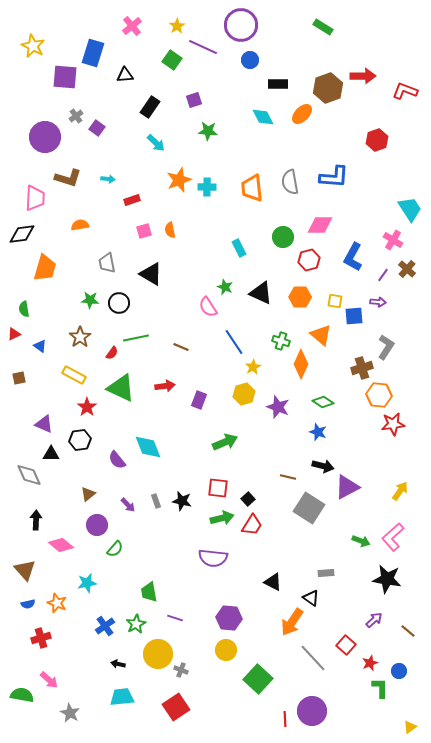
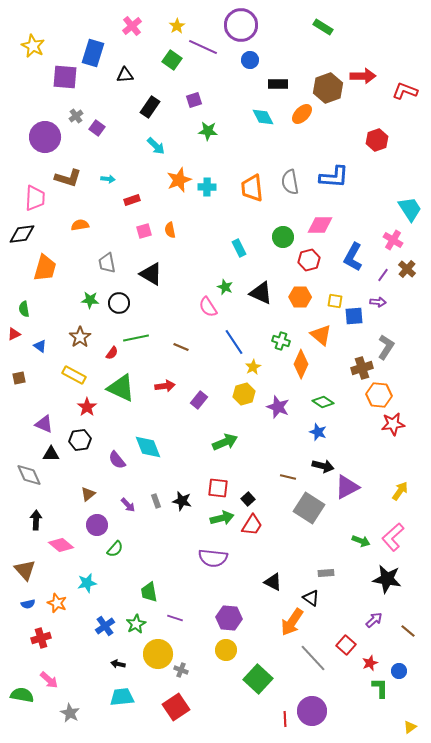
cyan arrow at (156, 143): moved 3 px down
purple rectangle at (199, 400): rotated 18 degrees clockwise
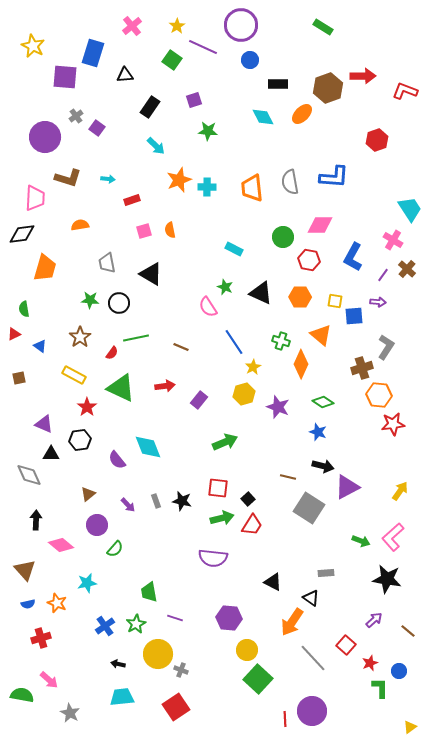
cyan rectangle at (239, 248): moved 5 px left, 1 px down; rotated 36 degrees counterclockwise
red hexagon at (309, 260): rotated 25 degrees clockwise
yellow circle at (226, 650): moved 21 px right
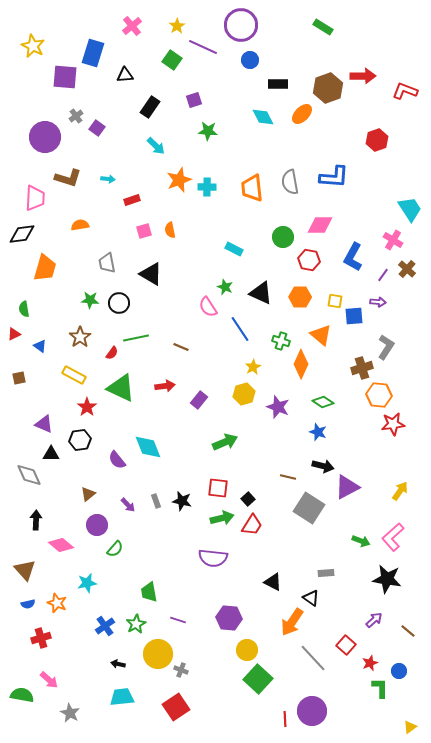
blue line at (234, 342): moved 6 px right, 13 px up
purple line at (175, 618): moved 3 px right, 2 px down
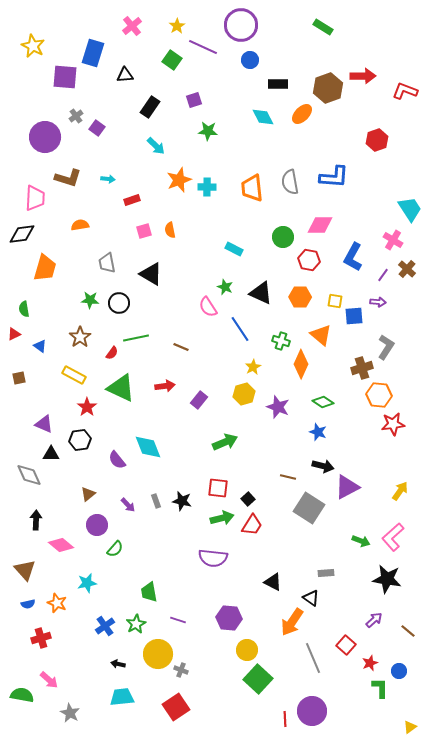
gray line at (313, 658): rotated 20 degrees clockwise
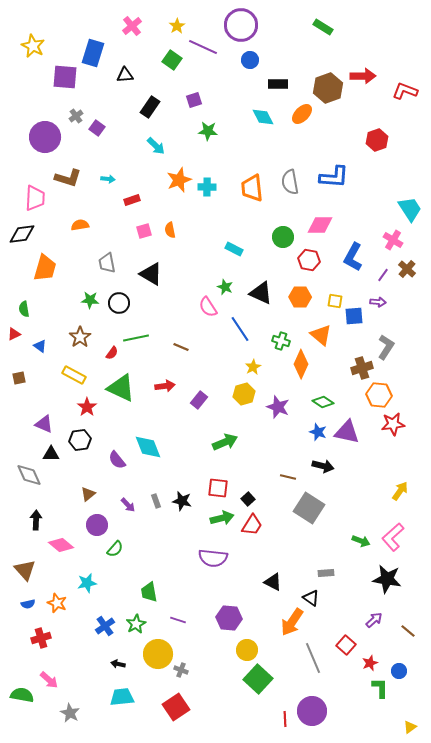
purple triangle at (347, 487): moved 55 px up; rotated 40 degrees clockwise
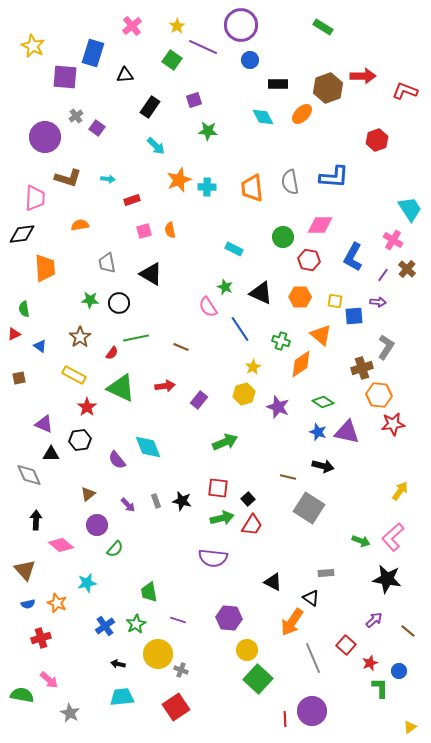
orange trapezoid at (45, 268): rotated 20 degrees counterclockwise
orange diamond at (301, 364): rotated 32 degrees clockwise
